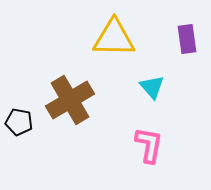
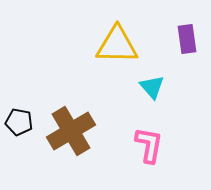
yellow triangle: moved 3 px right, 7 px down
brown cross: moved 1 px right, 31 px down
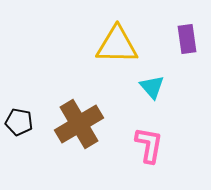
brown cross: moved 8 px right, 7 px up
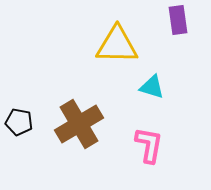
purple rectangle: moved 9 px left, 19 px up
cyan triangle: rotated 32 degrees counterclockwise
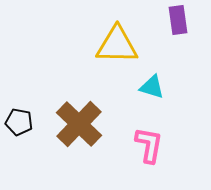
brown cross: rotated 15 degrees counterclockwise
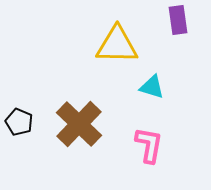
black pentagon: rotated 12 degrees clockwise
